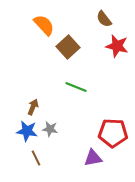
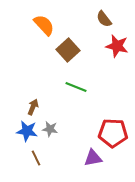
brown square: moved 3 px down
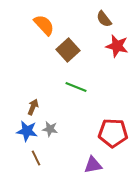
purple triangle: moved 7 px down
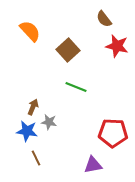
orange semicircle: moved 14 px left, 6 px down
gray star: moved 1 px left, 7 px up
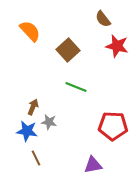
brown semicircle: moved 1 px left
red pentagon: moved 7 px up
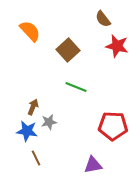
gray star: rotated 21 degrees counterclockwise
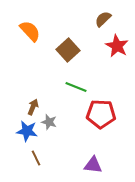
brown semicircle: rotated 84 degrees clockwise
red star: rotated 15 degrees clockwise
gray star: rotated 28 degrees clockwise
red pentagon: moved 12 px left, 12 px up
purple triangle: rotated 18 degrees clockwise
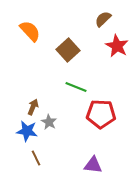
gray star: rotated 14 degrees clockwise
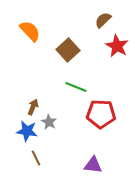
brown semicircle: moved 1 px down
